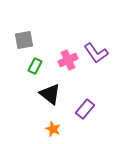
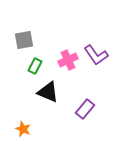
purple L-shape: moved 2 px down
black triangle: moved 2 px left, 2 px up; rotated 15 degrees counterclockwise
orange star: moved 30 px left
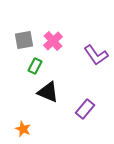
pink cross: moved 15 px left, 19 px up; rotated 18 degrees counterclockwise
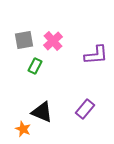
purple L-shape: rotated 60 degrees counterclockwise
black triangle: moved 6 px left, 20 px down
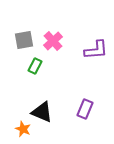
purple L-shape: moved 5 px up
purple rectangle: rotated 18 degrees counterclockwise
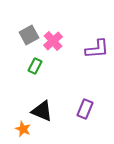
gray square: moved 5 px right, 5 px up; rotated 18 degrees counterclockwise
purple L-shape: moved 1 px right, 1 px up
black triangle: moved 1 px up
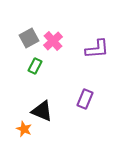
gray square: moved 3 px down
purple rectangle: moved 10 px up
orange star: moved 1 px right
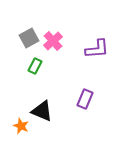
orange star: moved 3 px left, 3 px up
